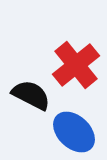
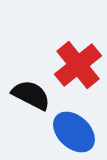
red cross: moved 2 px right
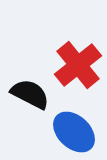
black semicircle: moved 1 px left, 1 px up
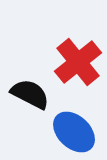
red cross: moved 3 px up
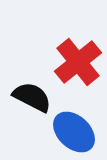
black semicircle: moved 2 px right, 3 px down
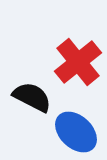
blue ellipse: moved 2 px right
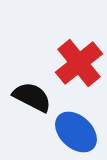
red cross: moved 1 px right, 1 px down
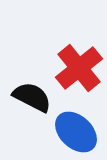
red cross: moved 5 px down
